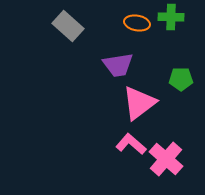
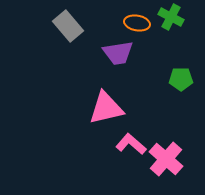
green cross: rotated 25 degrees clockwise
gray rectangle: rotated 8 degrees clockwise
purple trapezoid: moved 12 px up
pink triangle: moved 33 px left, 5 px down; rotated 24 degrees clockwise
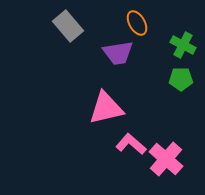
green cross: moved 12 px right, 28 px down
orange ellipse: rotated 50 degrees clockwise
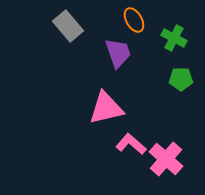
orange ellipse: moved 3 px left, 3 px up
green cross: moved 9 px left, 7 px up
purple trapezoid: rotated 100 degrees counterclockwise
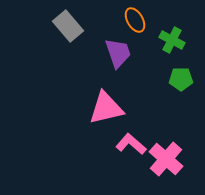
orange ellipse: moved 1 px right
green cross: moved 2 px left, 2 px down
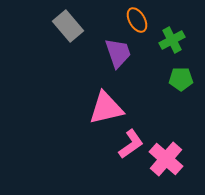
orange ellipse: moved 2 px right
green cross: rotated 35 degrees clockwise
pink L-shape: rotated 104 degrees clockwise
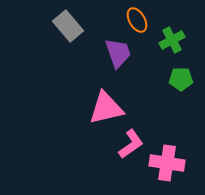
pink cross: moved 1 px right, 4 px down; rotated 32 degrees counterclockwise
